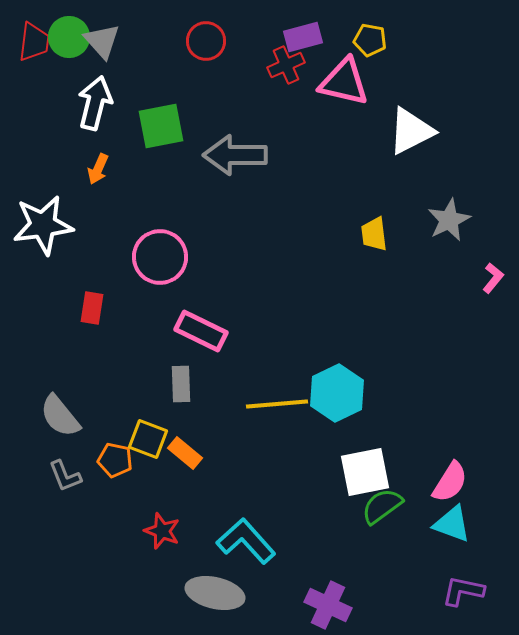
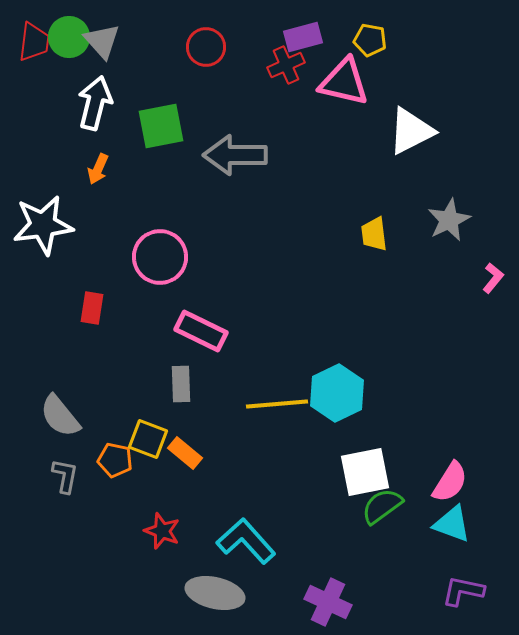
red circle: moved 6 px down
gray L-shape: rotated 147 degrees counterclockwise
purple cross: moved 3 px up
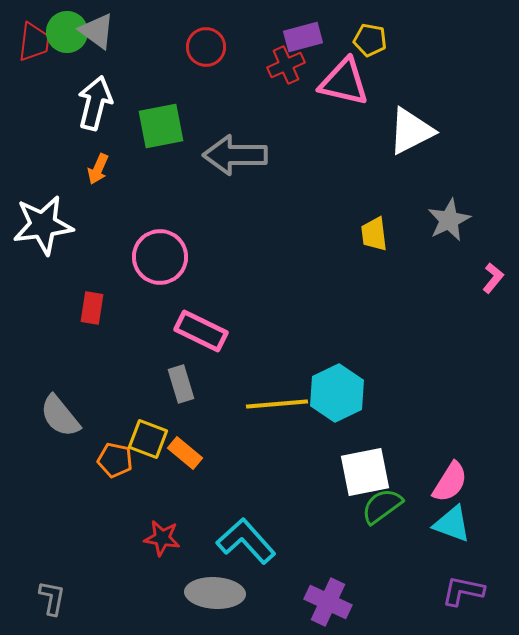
green circle: moved 2 px left, 5 px up
gray triangle: moved 5 px left, 10 px up; rotated 12 degrees counterclockwise
gray rectangle: rotated 15 degrees counterclockwise
gray L-shape: moved 13 px left, 122 px down
red star: moved 7 px down; rotated 12 degrees counterclockwise
gray ellipse: rotated 10 degrees counterclockwise
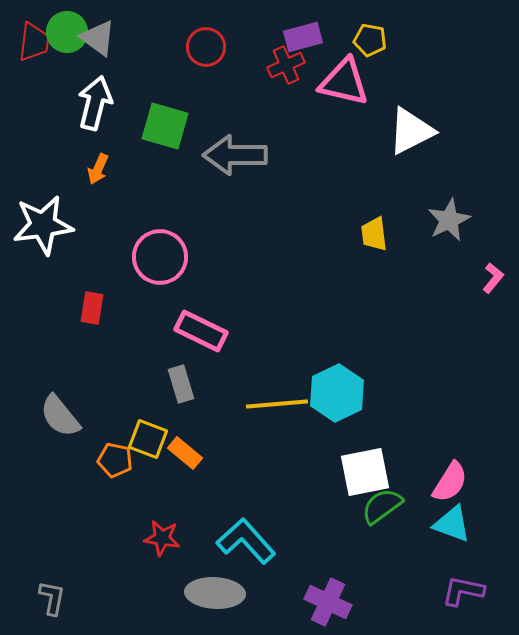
gray triangle: moved 1 px right, 7 px down
green square: moved 4 px right; rotated 27 degrees clockwise
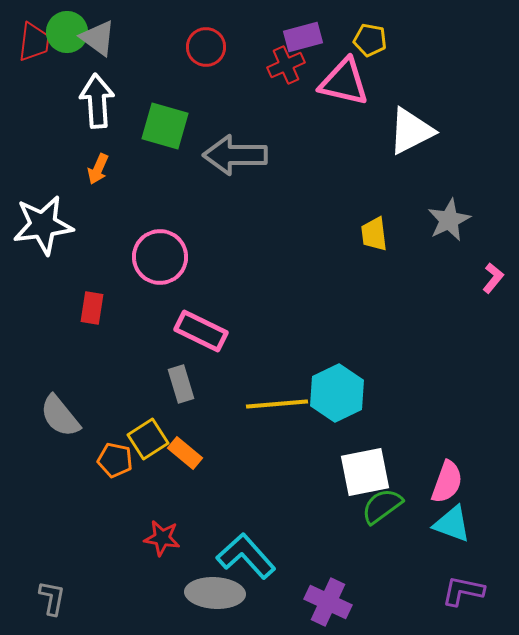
white arrow: moved 2 px right, 2 px up; rotated 18 degrees counterclockwise
yellow square: rotated 36 degrees clockwise
pink semicircle: moved 3 px left; rotated 12 degrees counterclockwise
cyan L-shape: moved 15 px down
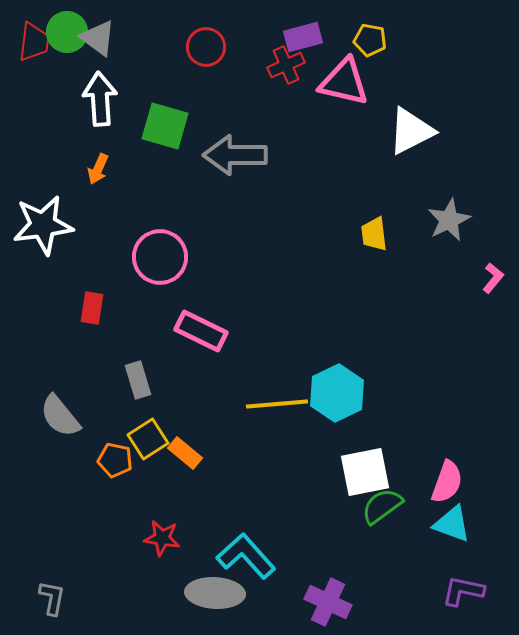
white arrow: moved 3 px right, 2 px up
gray rectangle: moved 43 px left, 4 px up
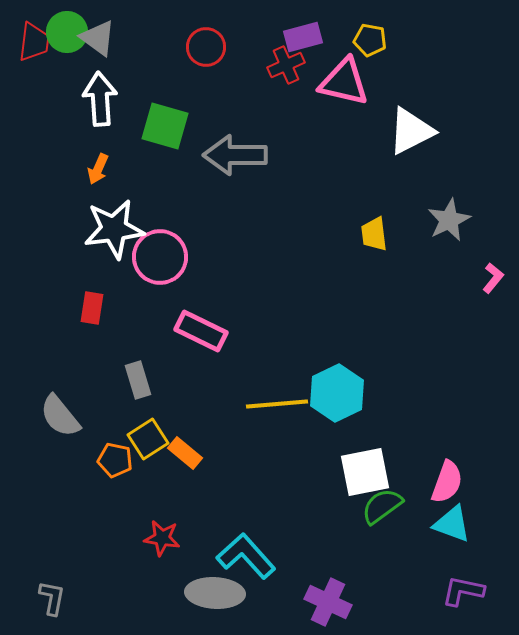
white star: moved 71 px right, 4 px down
